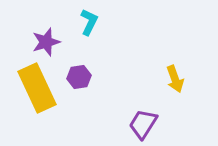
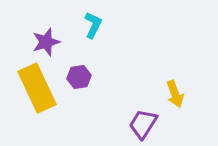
cyan L-shape: moved 4 px right, 3 px down
yellow arrow: moved 15 px down
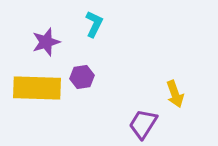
cyan L-shape: moved 1 px right, 1 px up
purple hexagon: moved 3 px right
yellow rectangle: rotated 63 degrees counterclockwise
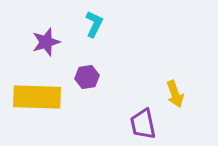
purple hexagon: moved 5 px right
yellow rectangle: moved 9 px down
purple trapezoid: rotated 44 degrees counterclockwise
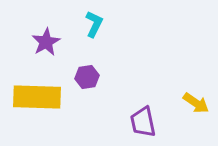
purple star: rotated 12 degrees counterclockwise
yellow arrow: moved 21 px right, 9 px down; rotated 36 degrees counterclockwise
purple trapezoid: moved 2 px up
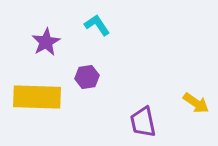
cyan L-shape: moved 3 px right, 1 px down; rotated 60 degrees counterclockwise
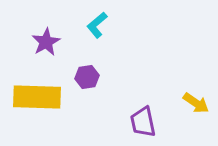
cyan L-shape: rotated 96 degrees counterclockwise
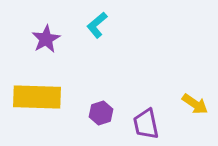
purple star: moved 3 px up
purple hexagon: moved 14 px right, 36 px down; rotated 10 degrees counterclockwise
yellow arrow: moved 1 px left, 1 px down
purple trapezoid: moved 3 px right, 2 px down
